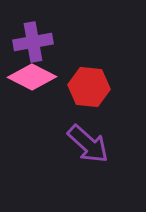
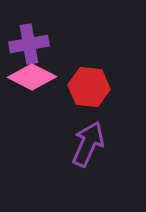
purple cross: moved 4 px left, 2 px down
purple arrow: rotated 108 degrees counterclockwise
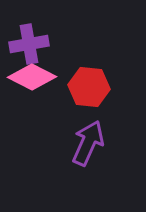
purple arrow: moved 1 px up
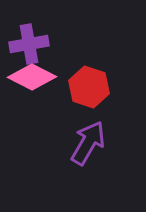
red hexagon: rotated 12 degrees clockwise
purple arrow: rotated 6 degrees clockwise
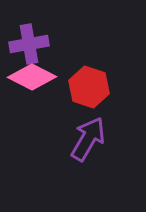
purple arrow: moved 4 px up
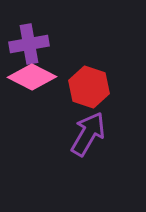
purple arrow: moved 5 px up
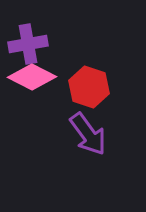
purple cross: moved 1 px left
purple arrow: rotated 114 degrees clockwise
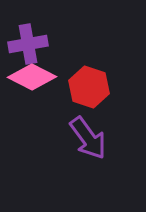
purple arrow: moved 4 px down
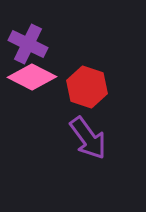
purple cross: rotated 36 degrees clockwise
red hexagon: moved 2 px left
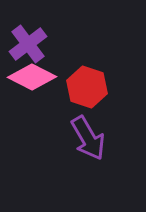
purple cross: rotated 27 degrees clockwise
purple arrow: rotated 6 degrees clockwise
